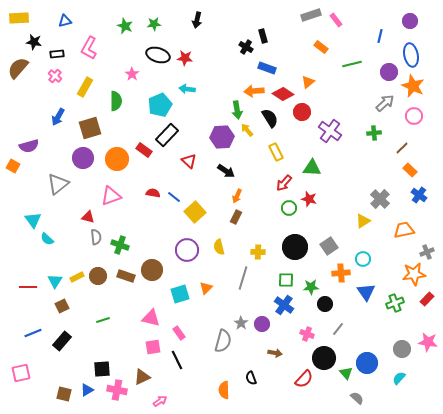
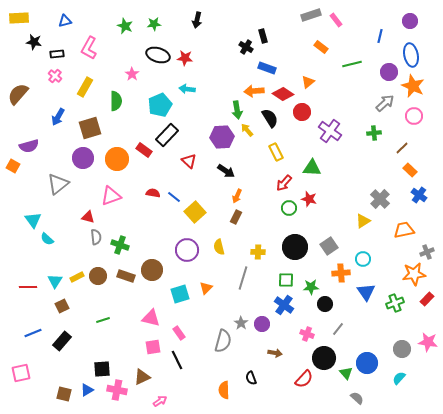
brown semicircle at (18, 68): moved 26 px down
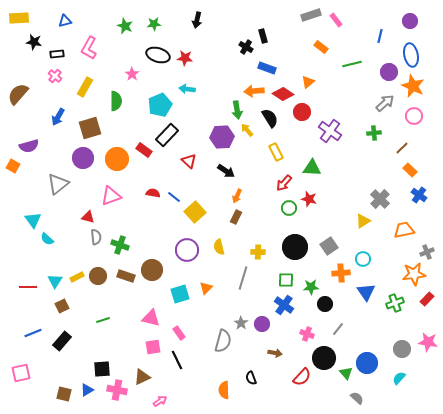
red semicircle at (304, 379): moved 2 px left, 2 px up
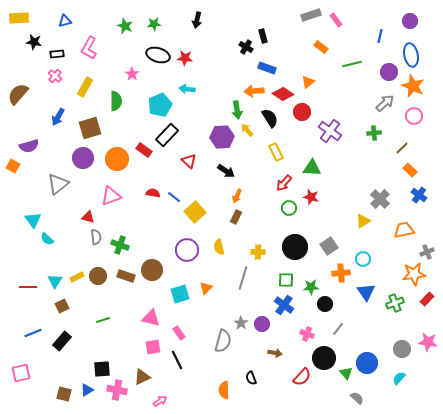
red star at (309, 199): moved 2 px right, 2 px up
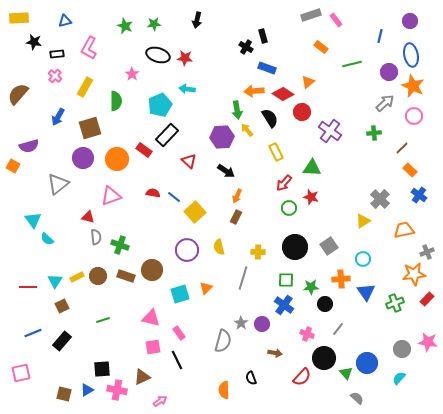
orange cross at (341, 273): moved 6 px down
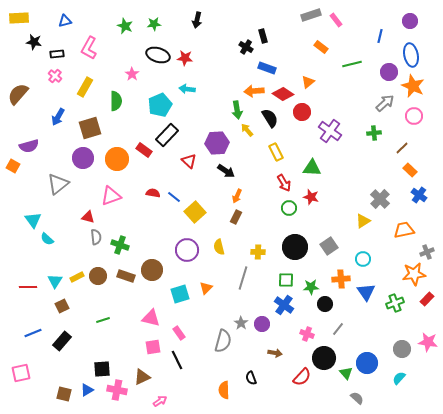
purple hexagon at (222, 137): moved 5 px left, 6 px down
red arrow at (284, 183): rotated 72 degrees counterclockwise
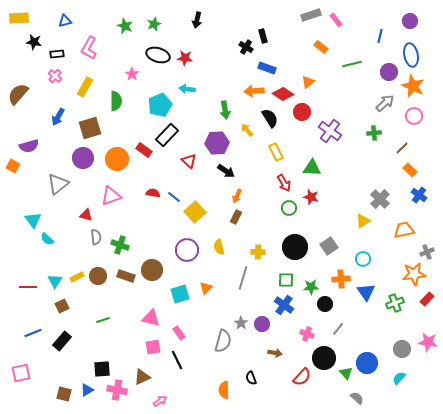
green star at (154, 24): rotated 16 degrees counterclockwise
green arrow at (237, 110): moved 12 px left
red triangle at (88, 217): moved 2 px left, 2 px up
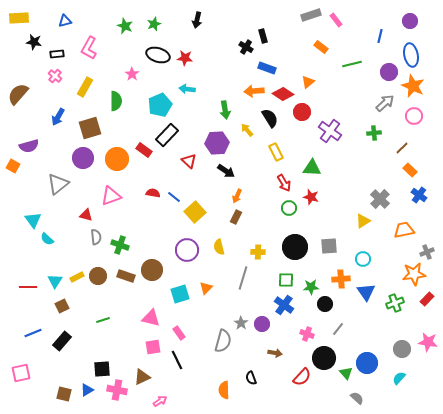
gray square at (329, 246): rotated 30 degrees clockwise
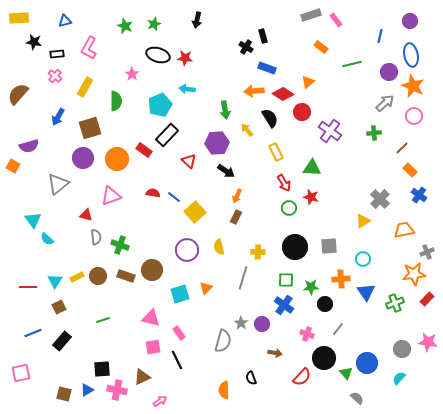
brown square at (62, 306): moved 3 px left, 1 px down
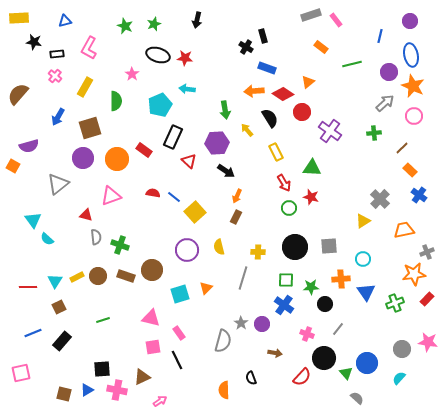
black rectangle at (167, 135): moved 6 px right, 2 px down; rotated 20 degrees counterclockwise
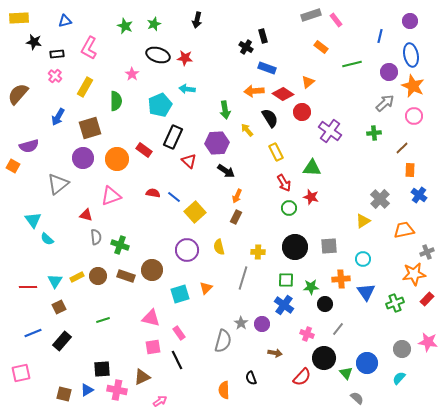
orange rectangle at (410, 170): rotated 48 degrees clockwise
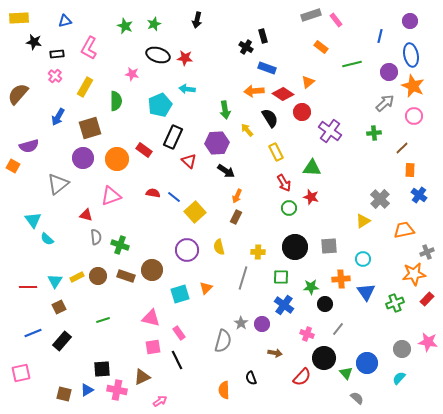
pink star at (132, 74): rotated 24 degrees counterclockwise
green square at (286, 280): moved 5 px left, 3 px up
